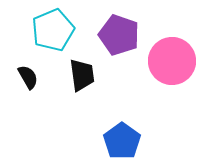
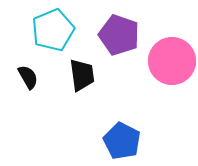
blue pentagon: rotated 9 degrees counterclockwise
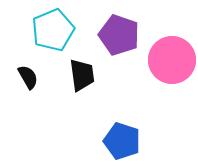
pink circle: moved 1 px up
blue pentagon: rotated 9 degrees counterclockwise
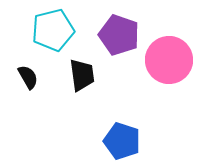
cyan pentagon: rotated 9 degrees clockwise
pink circle: moved 3 px left
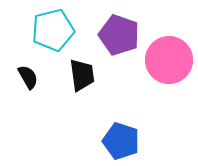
blue pentagon: moved 1 px left
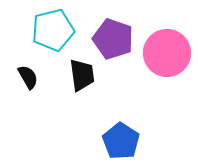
purple pentagon: moved 6 px left, 4 px down
pink circle: moved 2 px left, 7 px up
blue pentagon: rotated 15 degrees clockwise
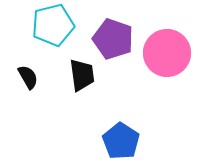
cyan pentagon: moved 5 px up
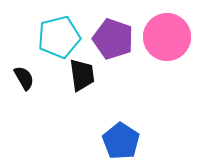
cyan pentagon: moved 6 px right, 12 px down
pink circle: moved 16 px up
black semicircle: moved 4 px left, 1 px down
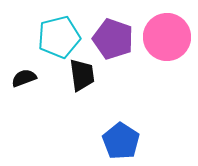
black semicircle: rotated 80 degrees counterclockwise
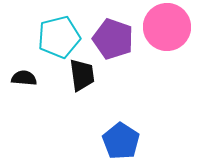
pink circle: moved 10 px up
black semicircle: rotated 25 degrees clockwise
